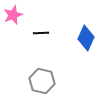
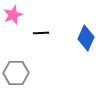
gray hexagon: moved 26 px left, 8 px up; rotated 15 degrees counterclockwise
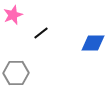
black line: rotated 35 degrees counterclockwise
blue diamond: moved 7 px right, 5 px down; rotated 65 degrees clockwise
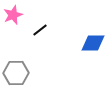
black line: moved 1 px left, 3 px up
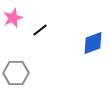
pink star: moved 3 px down
blue diamond: rotated 20 degrees counterclockwise
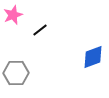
pink star: moved 3 px up
blue diamond: moved 14 px down
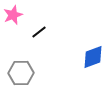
black line: moved 1 px left, 2 px down
gray hexagon: moved 5 px right
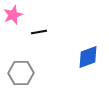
black line: rotated 28 degrees clockwise
blue diamond: moved 5 px left
